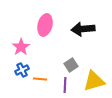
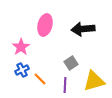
gray square: moved 2 px up
orange line: rotated 40 degrees clockwise
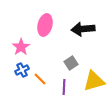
purple line: moved 1 px left, 2 px down
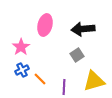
gray square: moved 6 px right, 8 px up
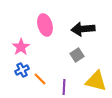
pink ellipse: rotated 30 degrees counterclockwise
yellow triangle: moved 2 px right; rotated 30 degrees clockwise
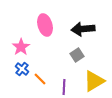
blue cross: moved 1 px up; rotated 24 degrees counterclockwise
yellow triangle: moved 2 px left; rotated 45 degrees counterclockwise
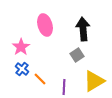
black arrow: rotated 90 degrees clockwise
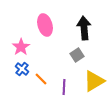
black arrow: moved 1 px right, 1 px up
orange line: moved 1 px right
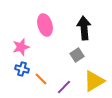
pink star: rotated 18 degrees clockwise
blue cross: rotated 24 degrees counterclockwise
purple line: rotated 42 degrees clockwise
